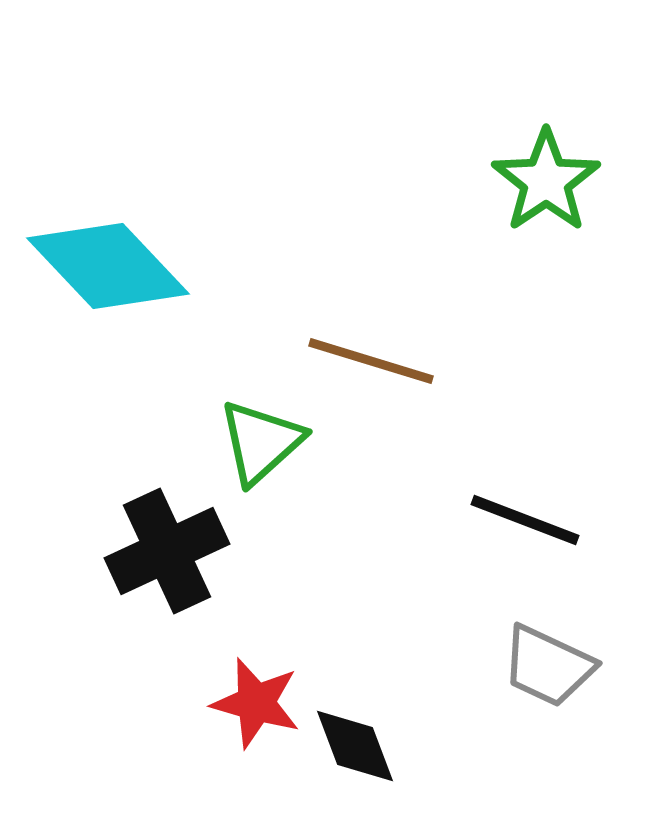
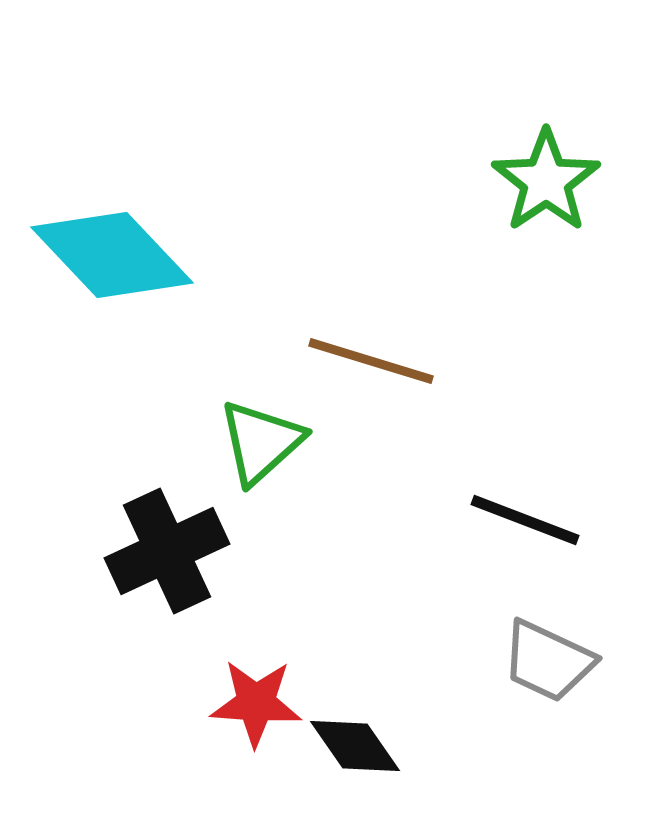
cyan diamond: moved 4 px right, 11 px up
gray trapezoid: moved 5 px up
red star: rotated 12 degrees counterclockwise
black diamond: rotated 14 degrees counterclockwise
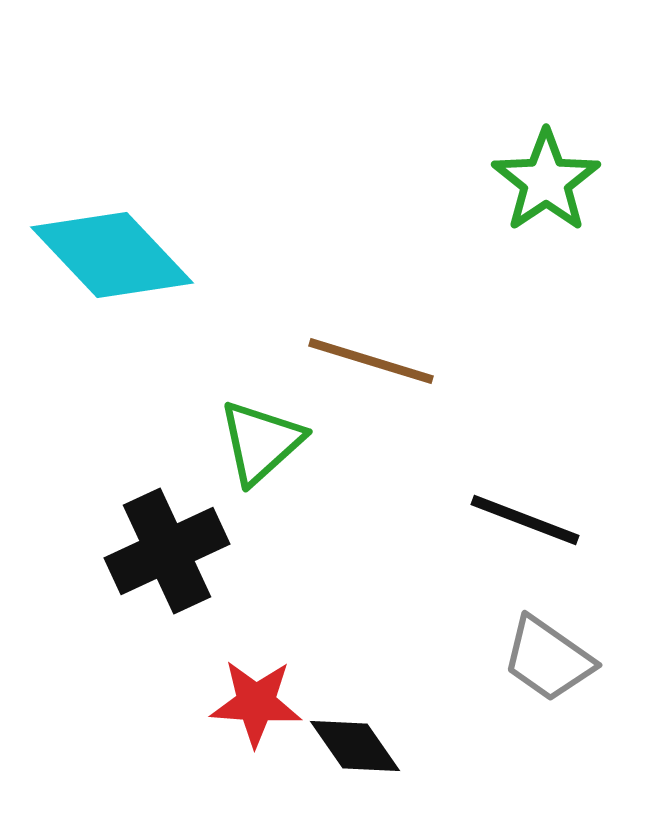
gray trapezoid: moved 2 px up; rotated 10 degrees clockwise
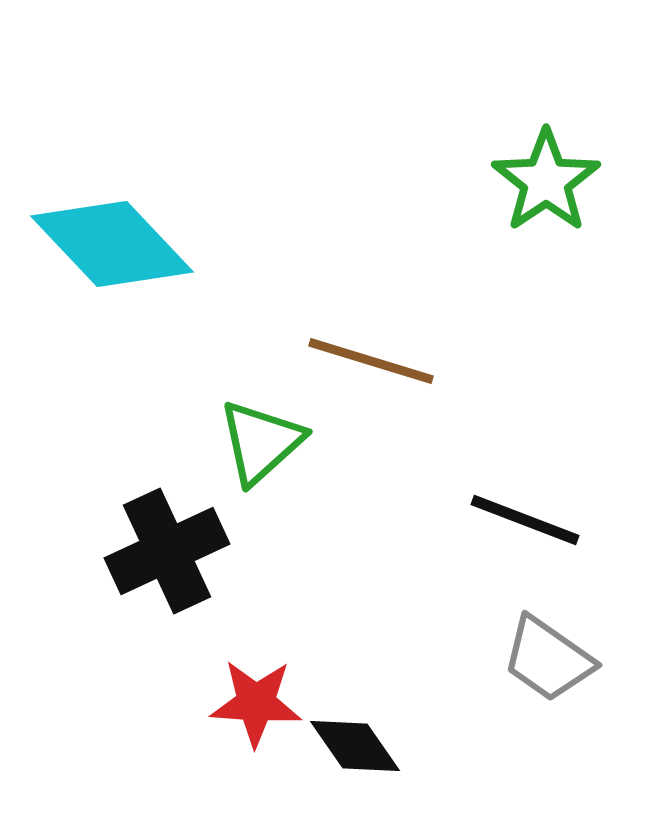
cyan diamond: moved 11 px up
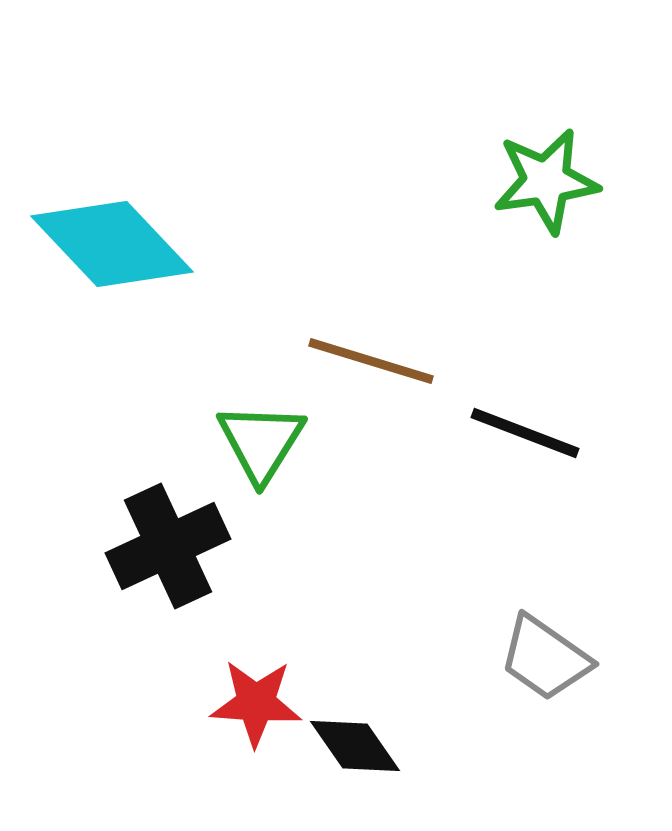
green star: rotated 26 degrees clockwise
green triangle: rotated 16 degrees counterclockwise
black line: moved 87 px up
black cross: moved 1 px right, 5 px up
gray trapezoid: moved 3 px left, 1 px up
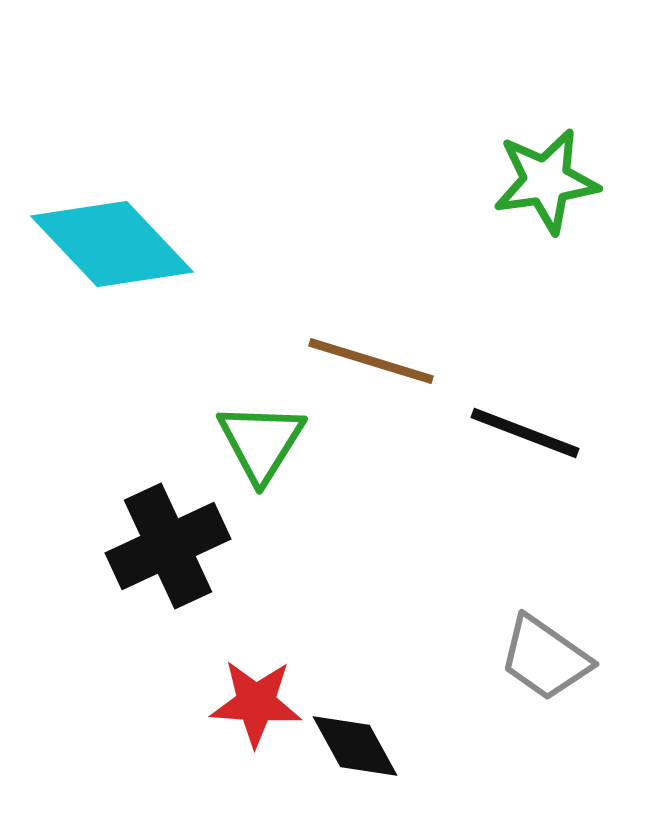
black diamond: rotated 6 degrees clockwise
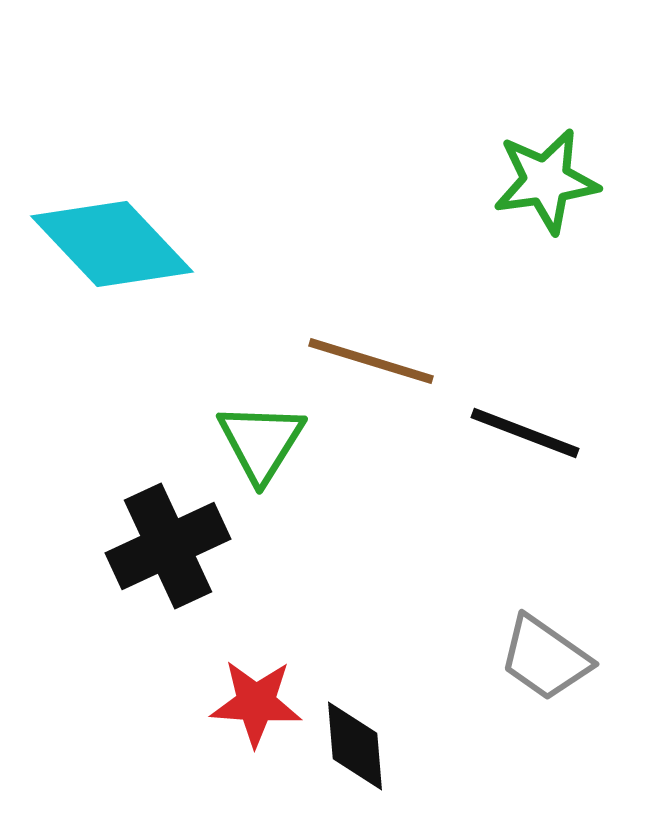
black diamond: rotated 24 degrees clockwise
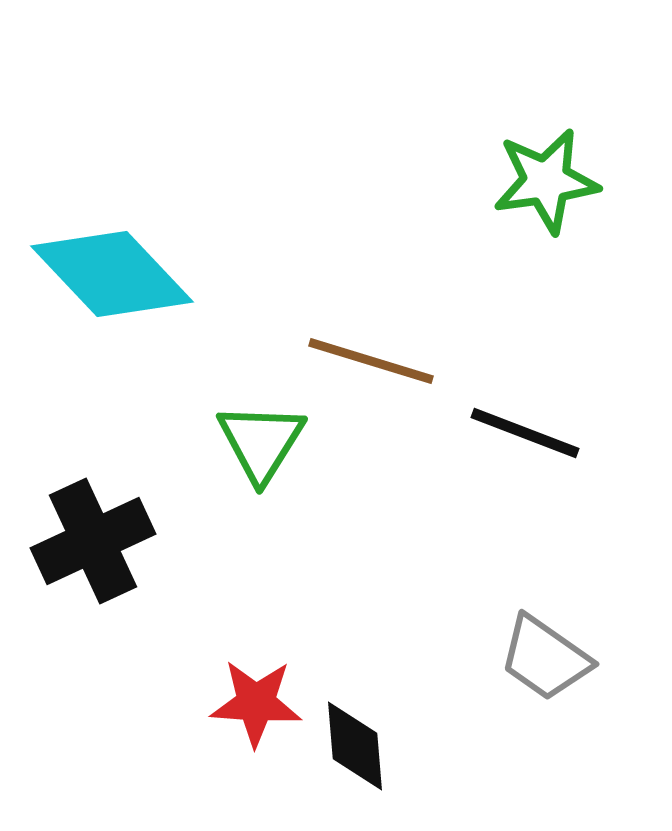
cyan diamond: moved 30 px down
black cross: moved 75 px left, 5 px up
